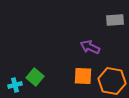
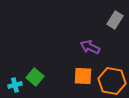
gray rectangle: rotated 54 degrees counterclockwise
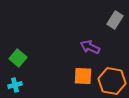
green square: moved 17 px left, 19 px up
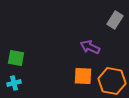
green square: moved 2 px left; rotated 30 degrees counterclockwise
cyan cross: moved 1 px left, 2 px up
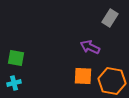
gray rectangle: moved 5 px left, 2 px up
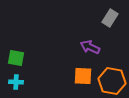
cyan cross: moved 2 px right, 1 px up; rotated 16 degrees clockwise
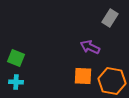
green square: rotated 12 degrees clockwise
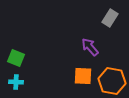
purple arrow: rotated 24 degrees clockwise
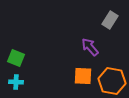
gray rectangle: moved 2 px down
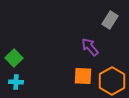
green square: moved 2 px left; rotated 24 degrees clockwise
orange hexagon: rotated 20 degrees clockwise
